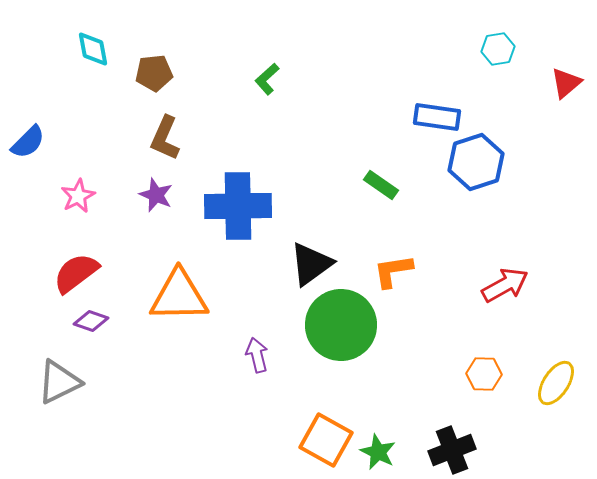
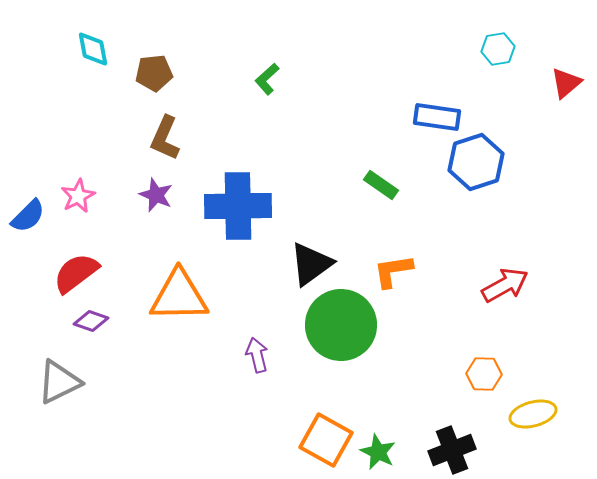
blue semicircle: moved 74 px down
yellow ellipse: moved 23 px left, 31 px down; rotated 42 degrees clockwise
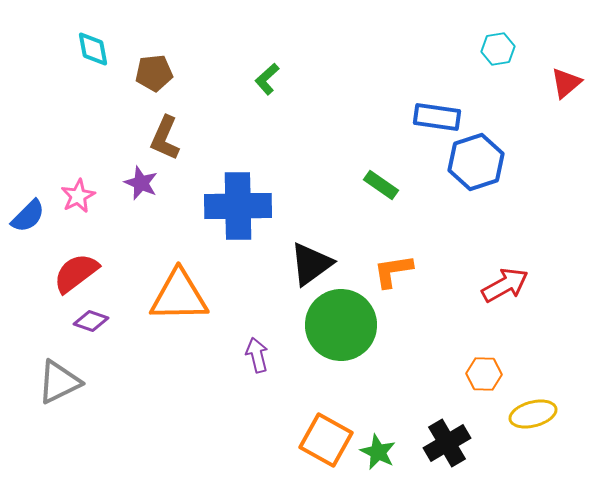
purple star: moved 15 px left, 12 px up
black cross: moved 5 px left, 7 px up; rotated 9 degrees counterclockwise
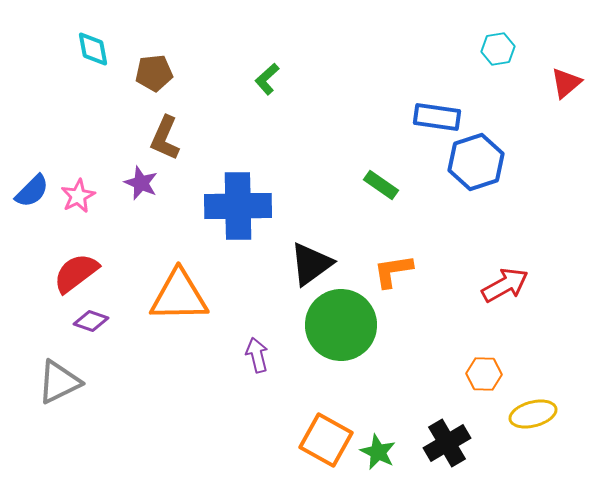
blue semicircle: moved 4 px right, 25 px up
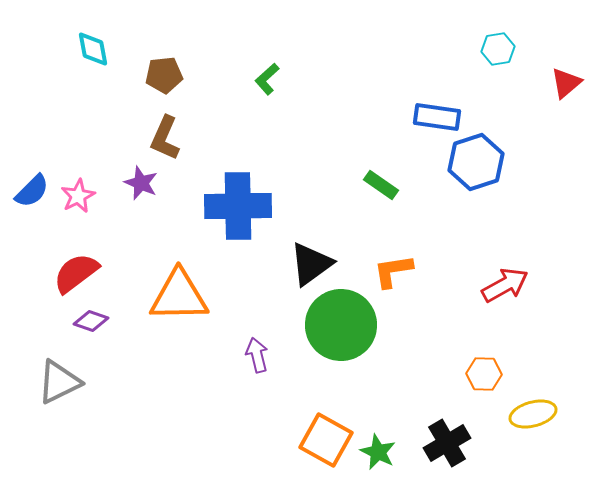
brown pentagon: moved 10 px right, 2 px down
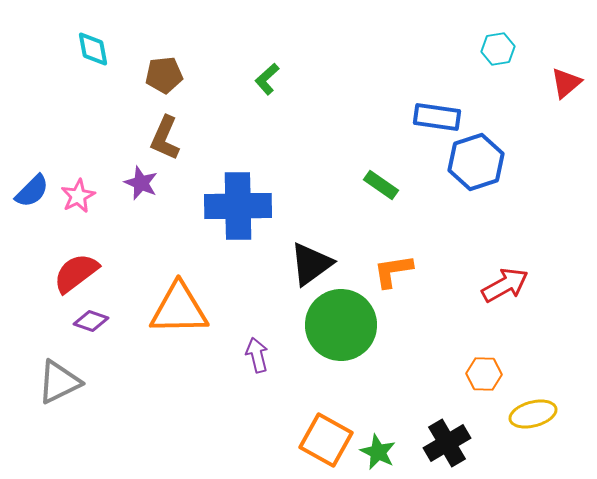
orange triangle: moved 13 px down
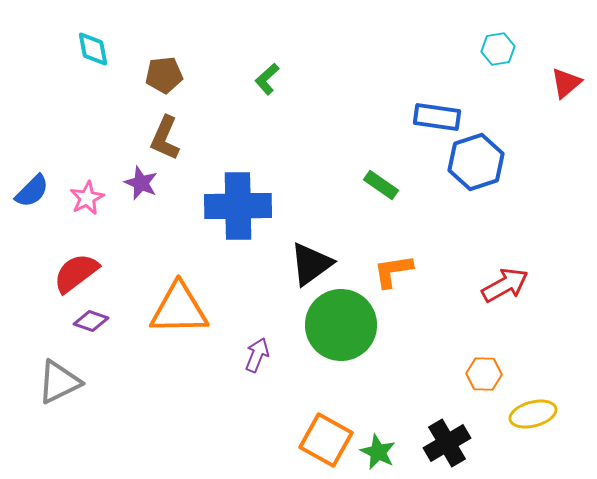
pink star: moved 9 px right, 2 px down
purple arrow: rotated 36 degrees clockwise
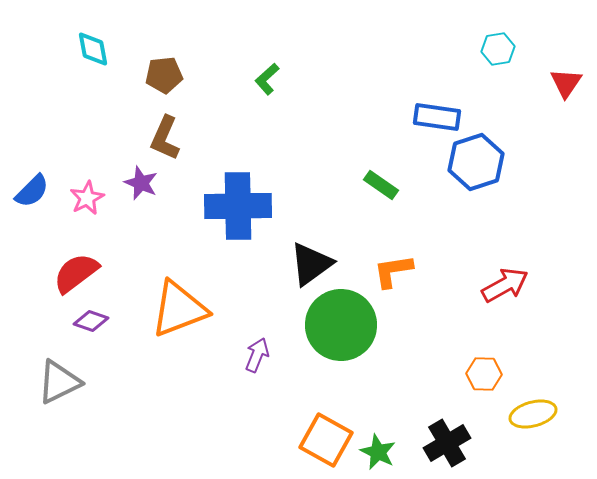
red triangle: rotated 16 degrees counterclockwise
orange triangle: rotated 20 degrees counterclockwise
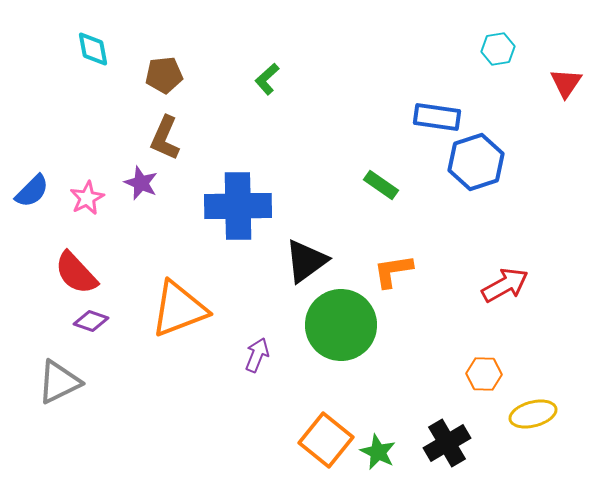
black triangle: moved 5 px left, 3 px up
red semicircle: rotated 96 degrees counterclockwise
orange square: rotated 10 degrees clockwise
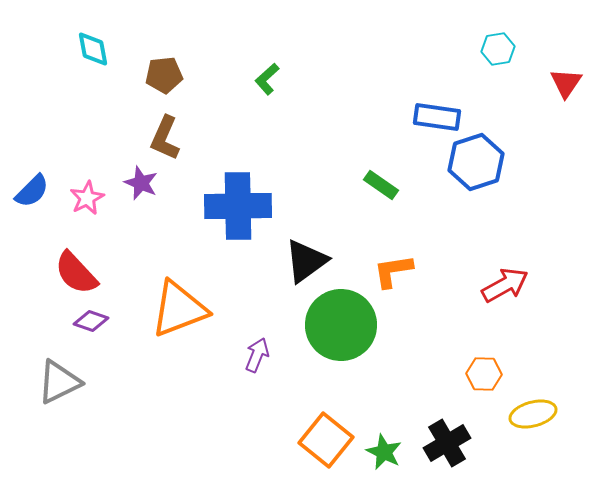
green star: moved 6 px right
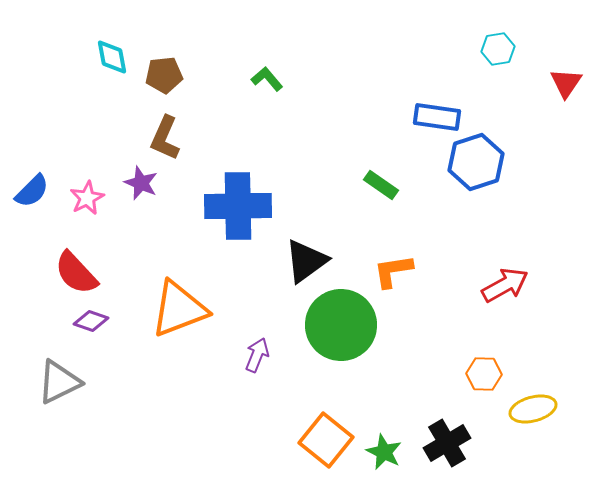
cyan diamond: moved 19 px right, 8 px down
green L-shape: rotated 92 degrees clockwise
yellow ellipse: moved 5 px up
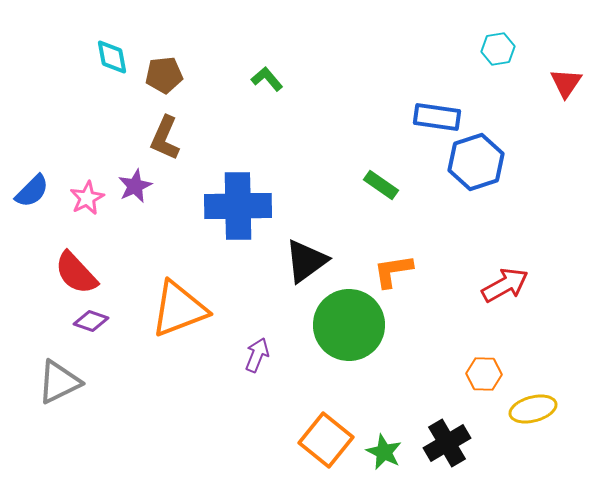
purple star: moved 6 px left, 3 px down; rotated 24 degrees clockwise
green circle: moved 8 px right
